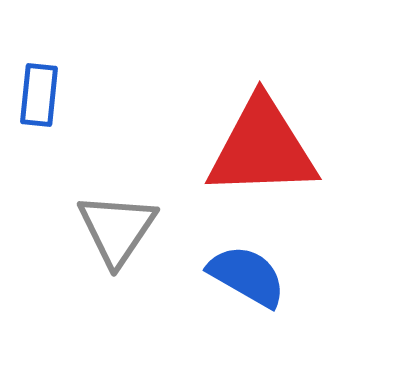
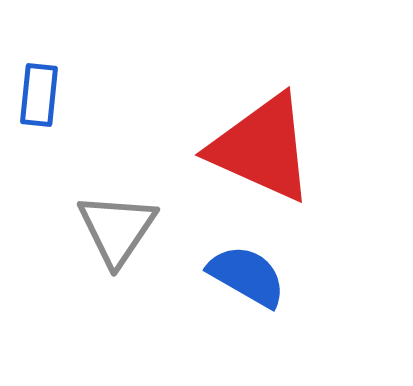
red triangle: rotated 26 degrees clockwise
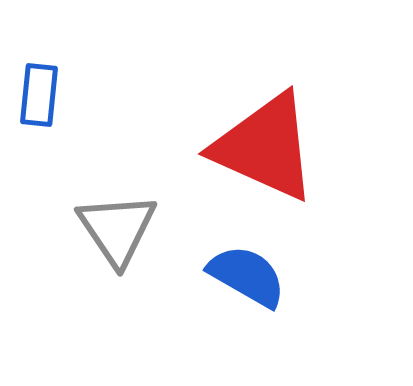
red triangle: moved 3 px right, 1 px up
gray triangle: rotated 8 degrees counterclockwise
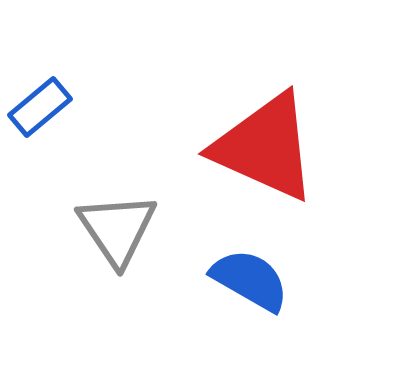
blue rectangle: moved 1 px right, 12 px down; rotated 44 degrees clockwise
blue semicircle: moved 3 px right, 4 px down
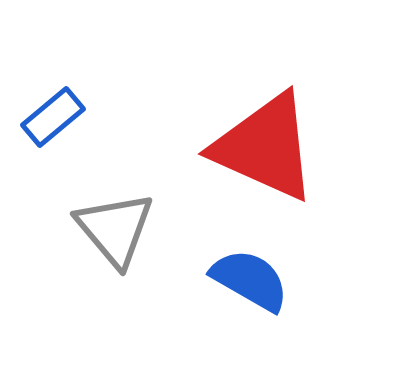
blue rectangle: moved 13 px right, 10 px down
gray triangle: moved 2 px left; rotated 6 degrees counterclockwise
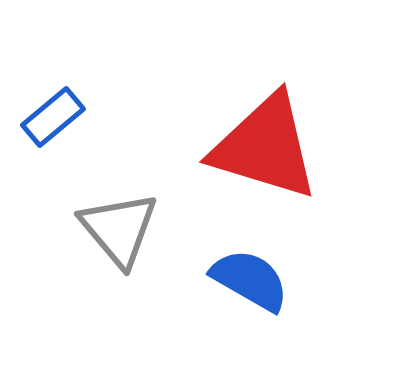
red triangle: rotated 7 degrees counterclockwise
gray triangle: moved 4 px right
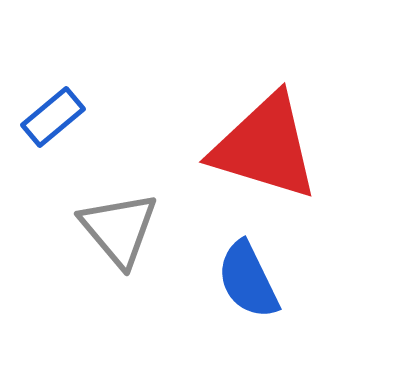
blue semicircle: moved 2 px left; rotated 146 degrees counterclockwise
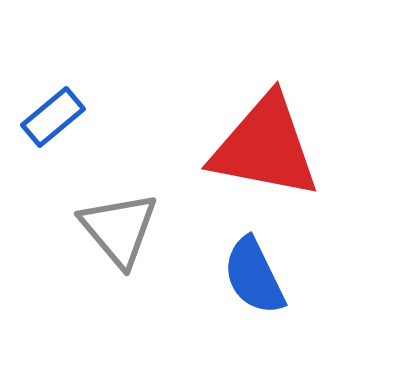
red triangle: rotated 6 degrees counterclockwise
blue semicircle: moved 6 px right, 4 px up
